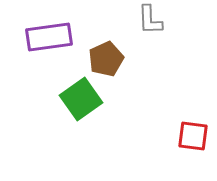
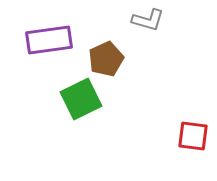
gray L-shape: moved 2 px left; rotated 72 degrees counterclockwise
purple rectangle: moved 3 px down
green square: rotated 9 degrees clockwise
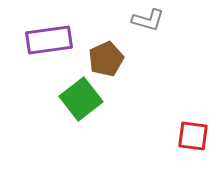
green square: rotated 12 degrees counterclockwise
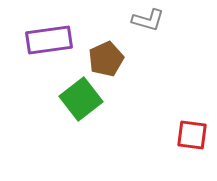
red square: moved 1 px left, 1 px up
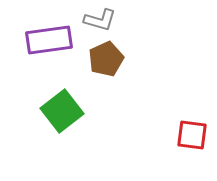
gray L-shape: moved 48 px left
green square: moved 19 px left, 12 px down
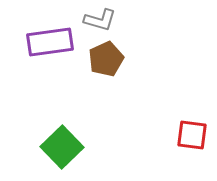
purple rectangle: moved 1 px right, 2 px down
green square: moved 36 px down; rotated 6 degrees counterclockwise
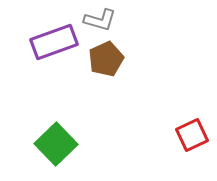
purple rectangle: moved 4 px right; rotated 12 degrees counterclockwise
red square: rotated 32 degrees counterclockwise
green square: moved 6 px left, 3 px up
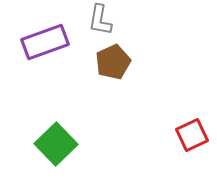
gray L-shape: rotated 84 degrees clockwise
purple rectangle: moved 9 px left
brown pentagon: moved 7 px right, 3 px down
